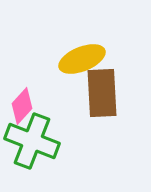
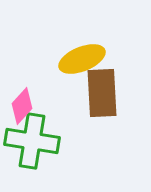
green cross: rotated 12 degrees counterclockwise
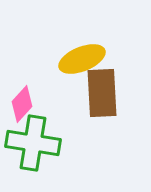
pink diamond: moved 2 px up
green cross: moved 1 px right, 2 px down
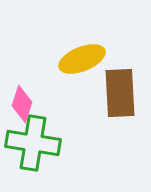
brown rectangle: moved 18 px right
pink diamond: rotated 24 degrees counterclockwise
